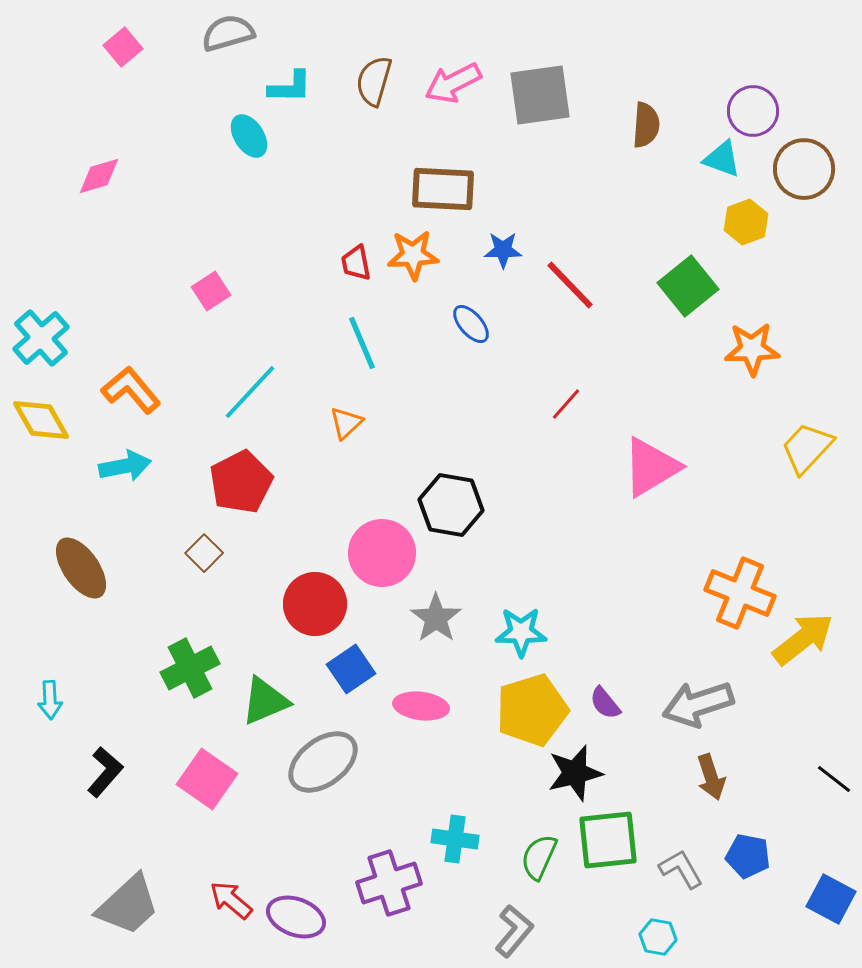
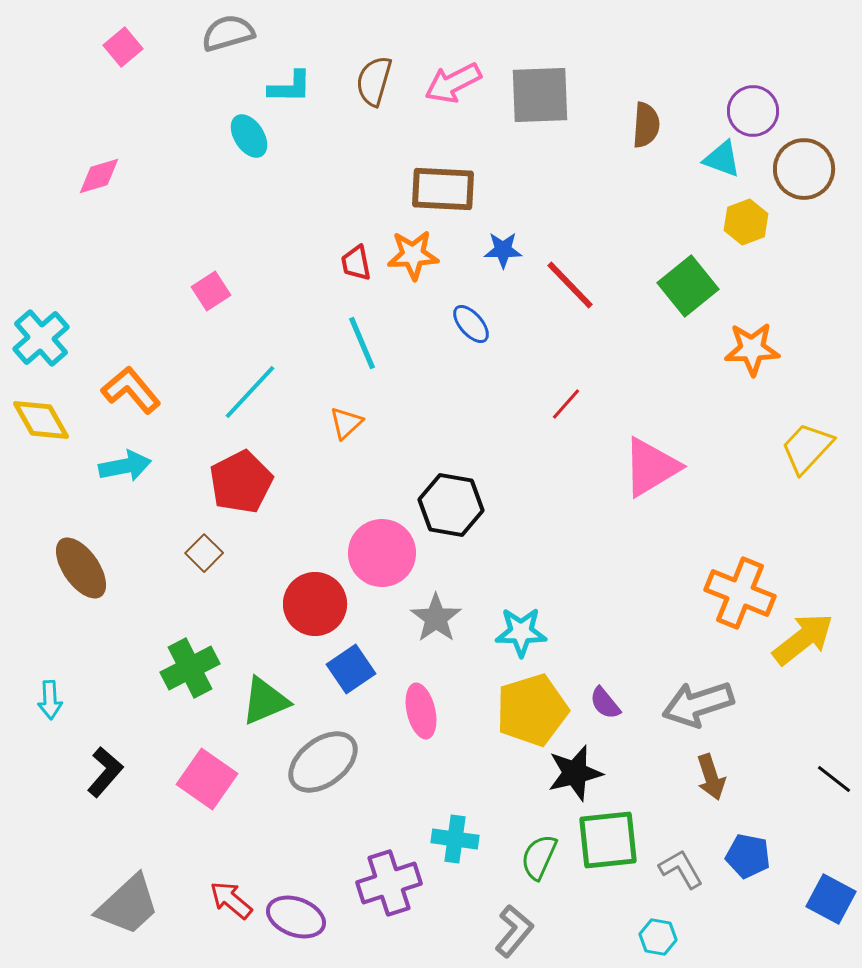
gray square at (540, 95): rotated 6 degrees clockwise
pink ellipse at (421, 706): moved 5 px down; rotated 70 degrees clockwise
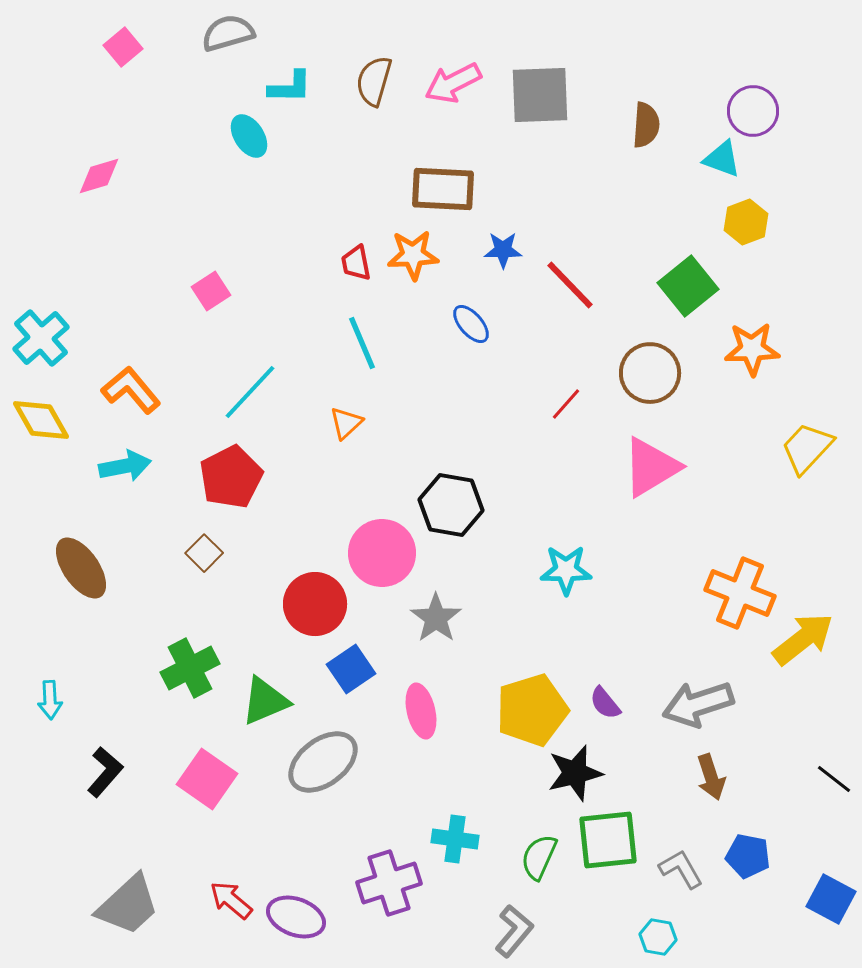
brown circle at (804, 169): moved 154 px left, 204 px down
red pentagon at (241, 482): moved 10 px left, 5 px up
cyan star at (521, 632): moved 45 px right, 62 px up
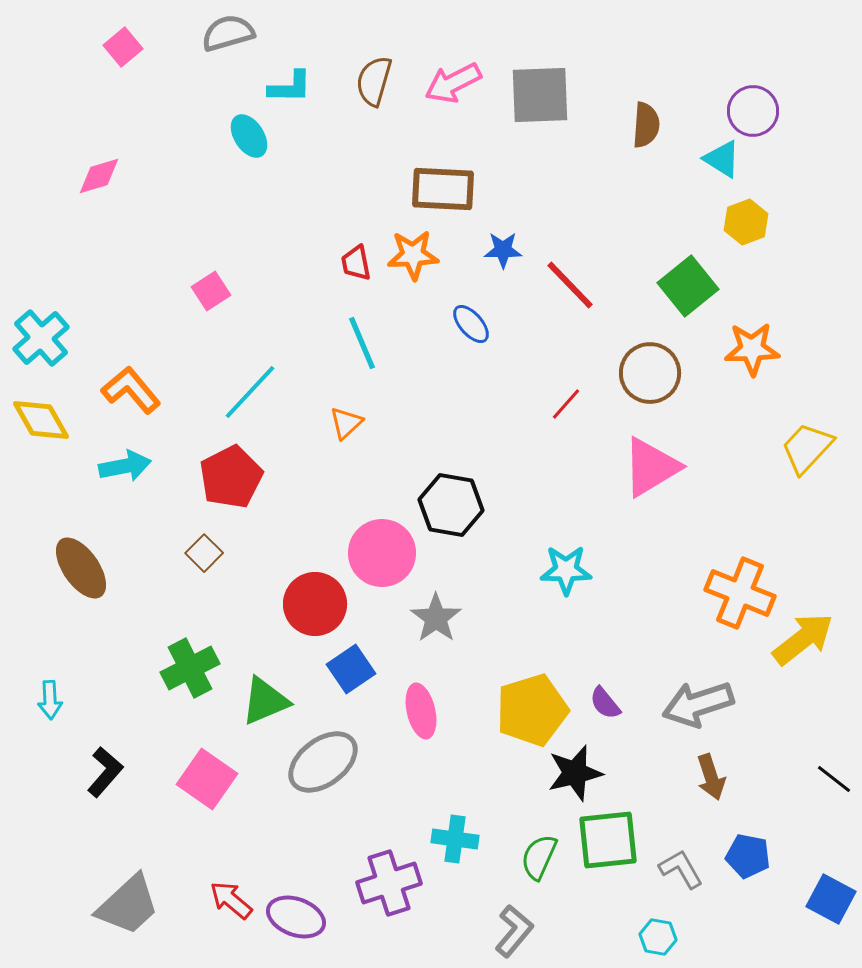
cyan triangle at (722, 159): rotated 12 degrees clockwise
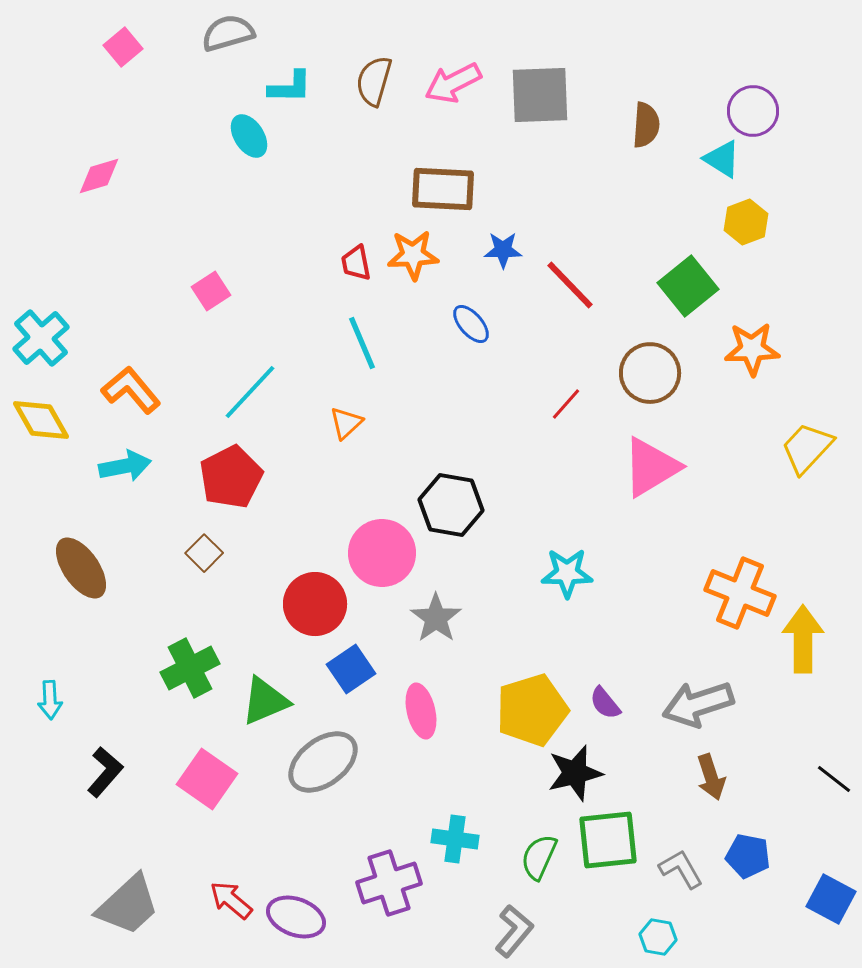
cyan star at (566, 570): moved 1 px right, 3 px down
yellow arrow at (803, 639): rotated 52 degrees counterclockwise
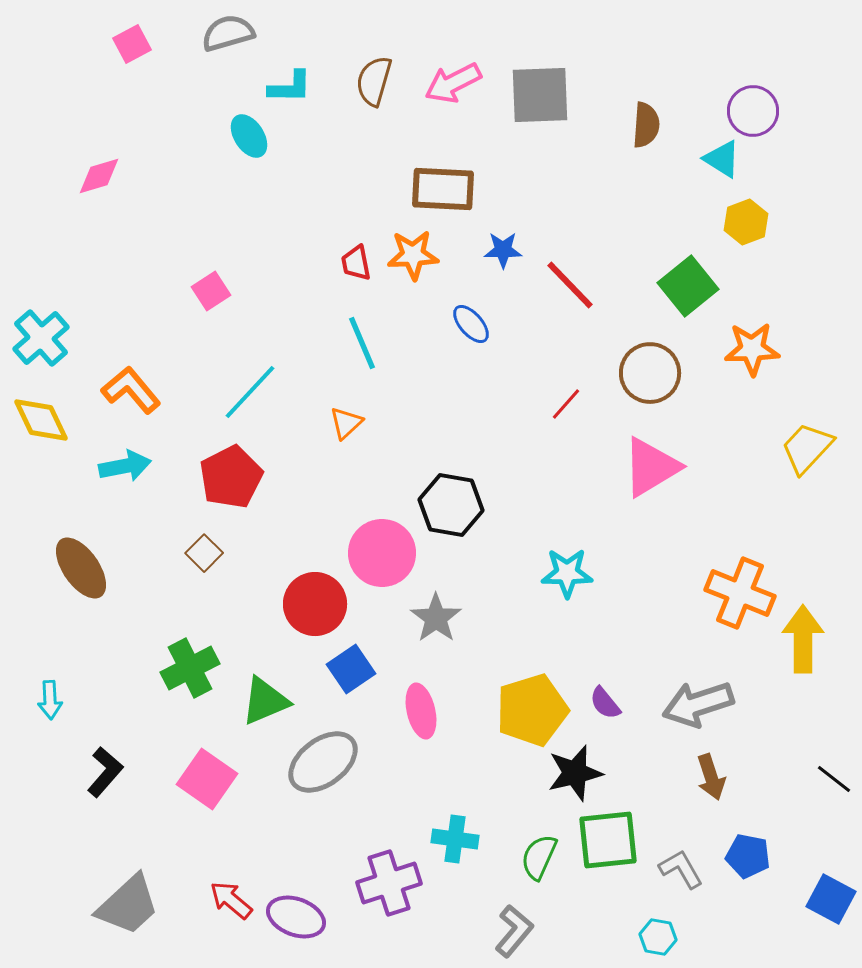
pink square at (123, 47): moved 9 px right, 3 px up; rotated 12 degrees clockwise
yellow diamond at (41, 420): rotated 4 degrees clockwise
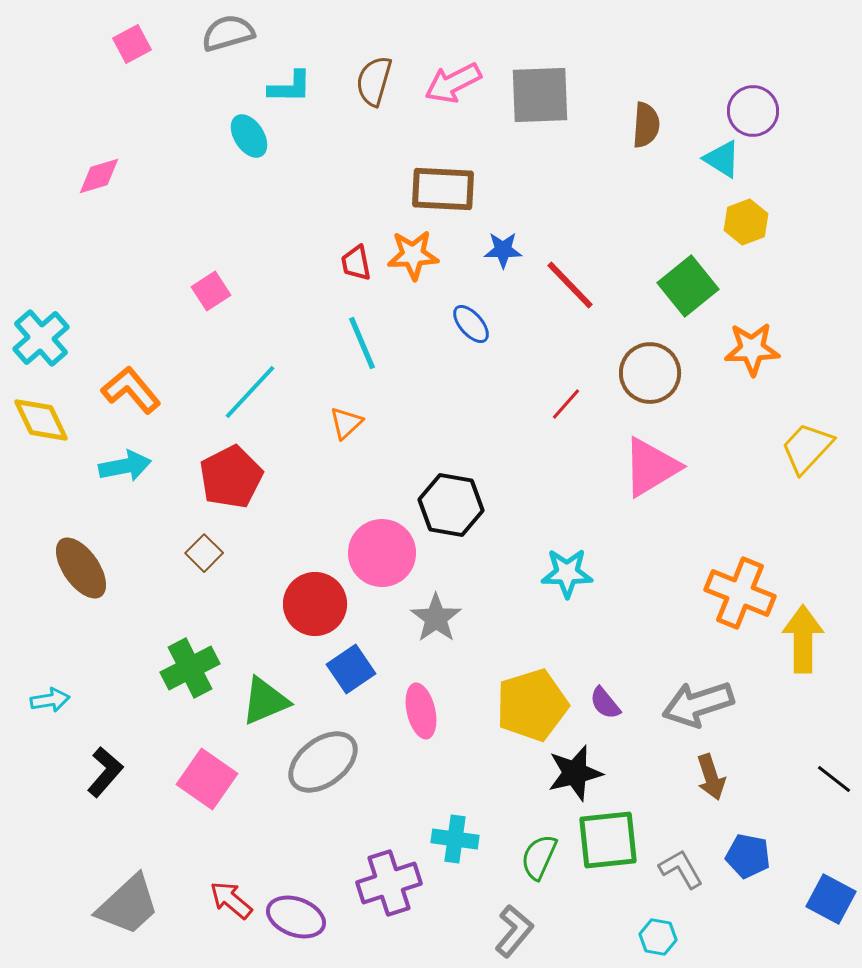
cyan arrow at (50, 700): rotated 96 degrees counterclockwise
yellow pentagon at (532, 710): moved 5 px up
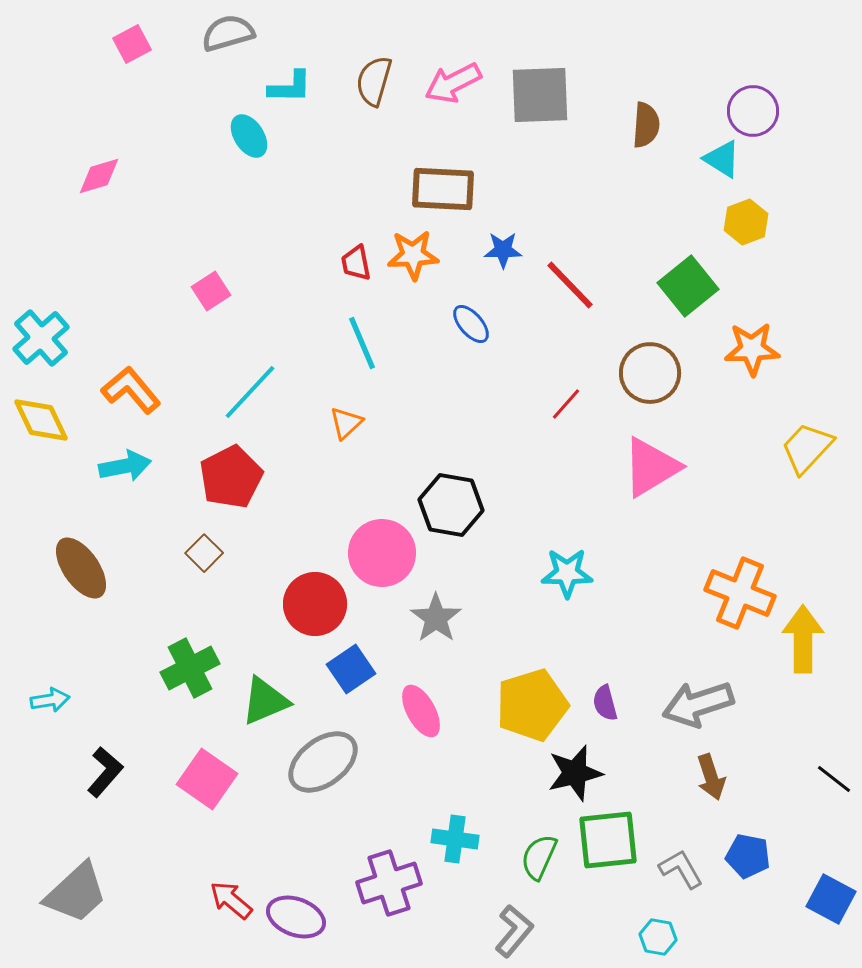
purple semicircle at (605, 703): rotated 24 degrees clockwise
pink ellipse at (421, 711): rotated 16 degrees counterclockwise
gray trapezoid at (128, 905): moved 52 px left, 12 px up
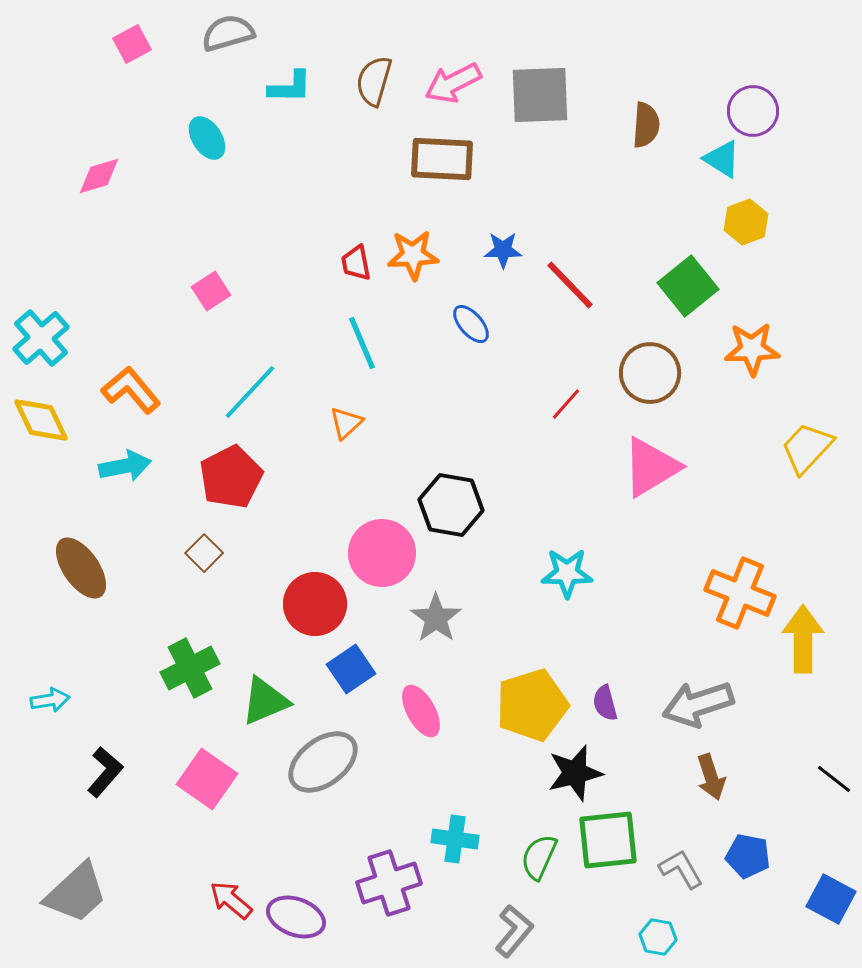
cyan ellipse at (249, 136): moved 42 px left, 2 px down
brown rectangle at (443, 189): moved 1 px left, 30 px up
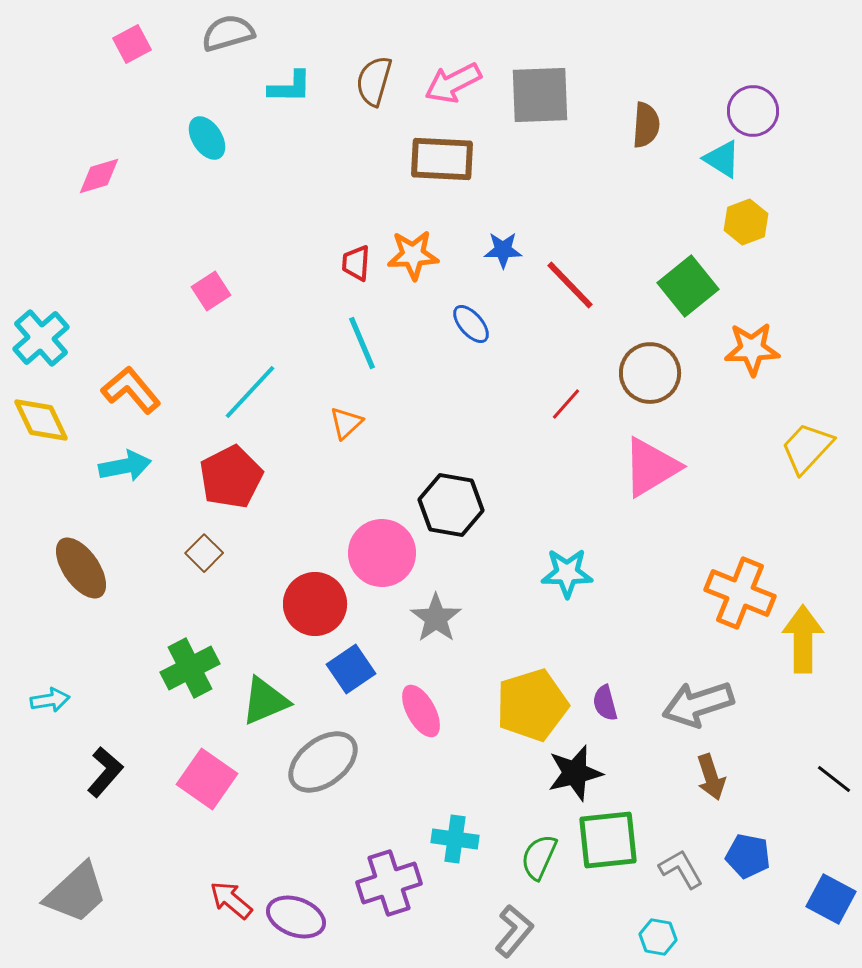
red trapezoid at (356, 263): rotated 15 degrees clockwise
